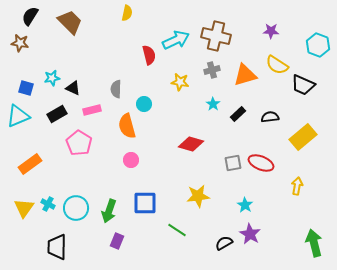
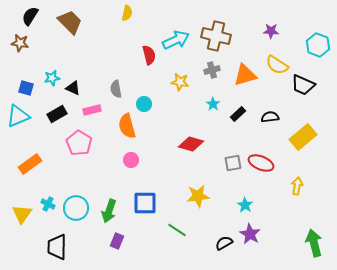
gray semicircle at (116, 89): rotated 12 degrees counterclockwise
yellow triangle at (24, 208): moved 2 px left, 6 px down
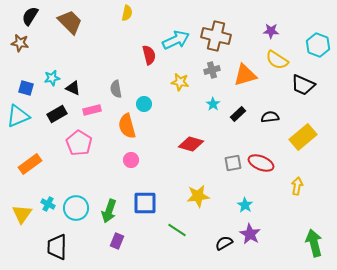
yellow semicircle at (277, 65): moved 5 px up
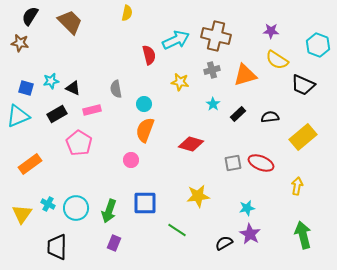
cyan star at (52, 78): moved 1 px left, 3 px down
orange semicircle at (127, 126): moved 18 px right, 4 px down; rotated 35 degrees clockwise
cyan star at (245, 205): moved 2 px right, 3 px down; rotated 28 degrees clockwise
purple rectangle at (117, 241): moved 3 px left, 2 px down
green arrow at (314, 243): moved 11 px left, 8 px up
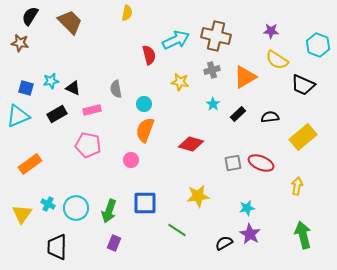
orange triangle at (245, 75): moved 2 px down; rotated 15 degrees counterclockwise
pink pentagon at (79, 143): moved 9 px right, 2 px down; rotated 20 degrees counterclockwise
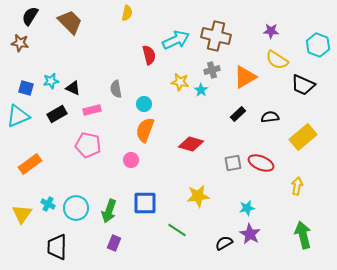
cyan star at (213, 104): moved 12 px left, 14 px up
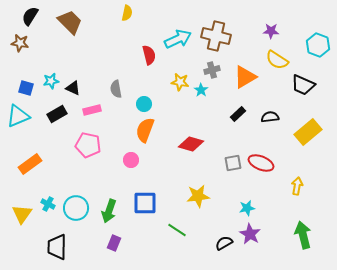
cyan arrow at (176, 40): moved 2 px right, 1 px up
yellow rectangle at (303, 137): moved 5 px right, 5 px up
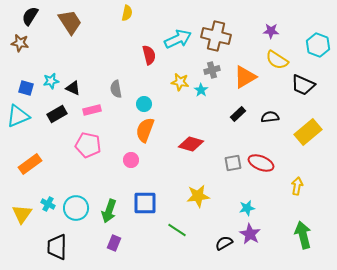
brown trapezoid at (70, 22): rotated 12 degrees clockwise
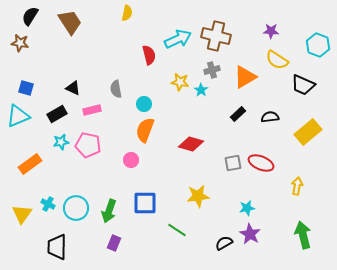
cyan star at (51, 81): moved 10 px right, 61 px down
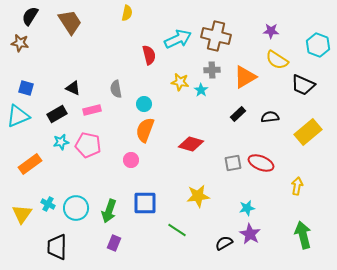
gray cross at (212, 70): rotated 14 degrees clockwise
